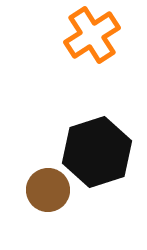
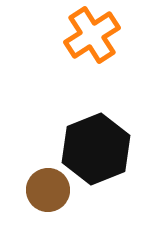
black hexagon: moved 1 px left, 3 px up; rotated 4 degrees counterclockwise
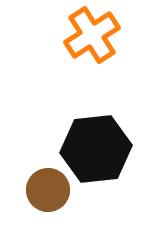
black hexagon: rotated 16 degrees clockwise
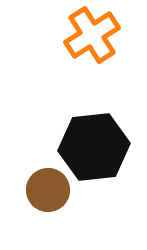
black hexagon: moved 2 px left, 2 px up
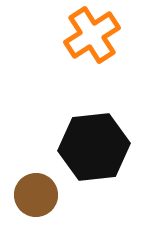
brown circle: moved 12 px left, 5 px down
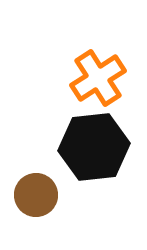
orange cross: moved 6 px right, 43 px down
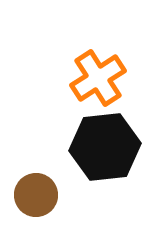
black hexagon: moved 11 px right
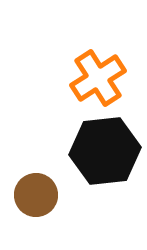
black hexagon: moved 4 px down
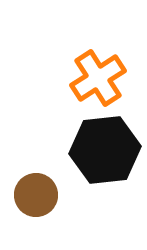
black hexagon: moved 1 px up
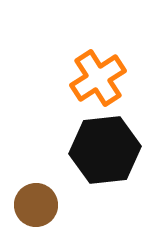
brown circle: moved 10 px down
